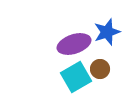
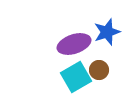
brown circle: moved 1 px left, 1 px down
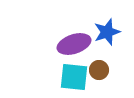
cyan square: moved 2 px left; rotated 36 degrees clockwise
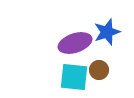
purple ellipse: moved 1 px right, 1 px up
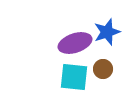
brown circle: moved 4 px right, 1 px up
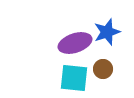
cyan square: moved 1 px down
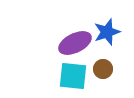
purple ellipse: rotated 8 degrees counterclockwise
cyan square: moved 1 px left, 2 px up
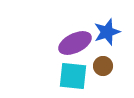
brown circle: moved 3 px up
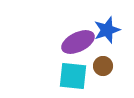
blue star: moved 2 px up
purple ellipse: moved 3 px right, 1 px up
